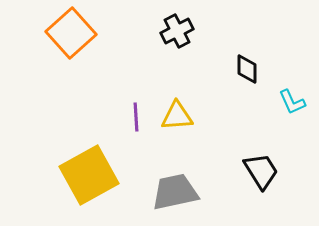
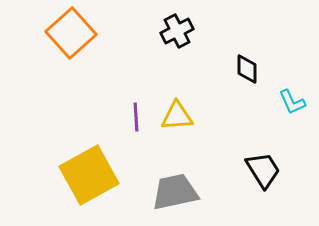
black trapezoid: moved 2 px right, 1 px up
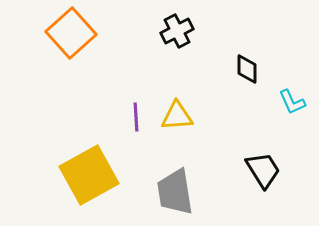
gray trapezoid: rotated 87 degrees counterclockwise
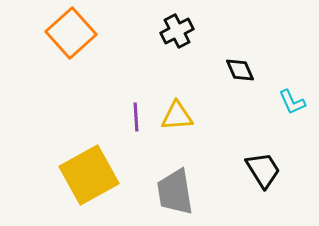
black diamond: moved 7 px left, 1 px down; rotated 24 degrees counterclockwise
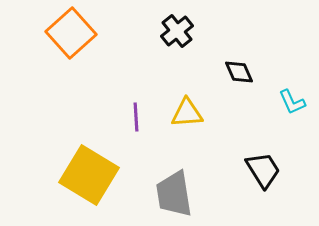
black cross: rotated 12 degrees counterclockwise
black diamond: moved 1 px left, 2 px down
yellow triangle: moved 10 px right, 3 px up
yellow square: rotated 30 degrees counterclockwise
gray trapezoid: moved 1 px left, 2 px down
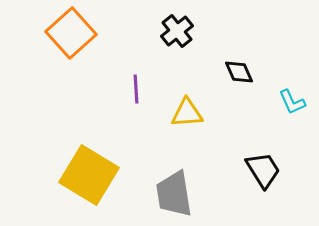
purple line: moved 28 px up
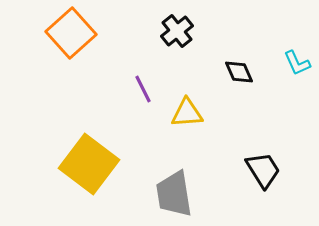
purple line: moved 7 px right; rotated 24 degrees counterclockwise
cyan L-shape: moved 5 px right, 39 px up
yellow square: moved 11 px up; rotated 6 degrees clockwise
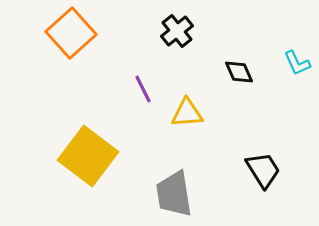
yellow square: moved 1 px left, 8 px up
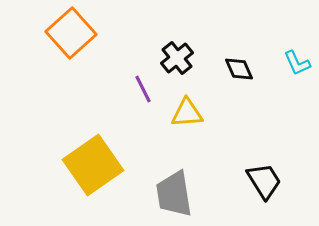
black cross: moved 27 px down
black diamond: moved 3 px up
yellow square: moved 5 px right, 9 px down; rotated 18 degrees clockwise
black trapezoid: moved 1 px right, 11 px down
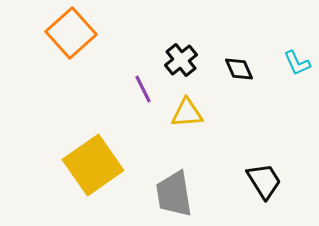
black cross: moved 4 px right, 2 px down
